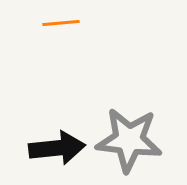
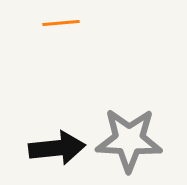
gray star: rotated 4 degrees counterclockwise
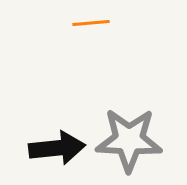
orange line: moved 30 px right
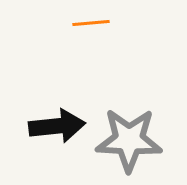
black arrow: moved 22 px up
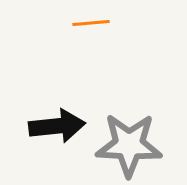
gray star: moved 5 px down
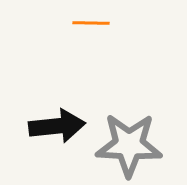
orange line: rotated 6 degrees clockwise
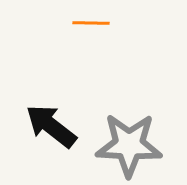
black arrow: moved 6 px left; rotated 136 degrees counterclockwise
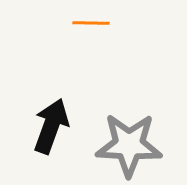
black arrow: rotated 72 degrees clockwise
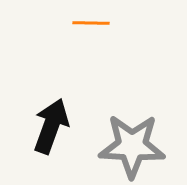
gray star: moved 3 px right, 1 px down
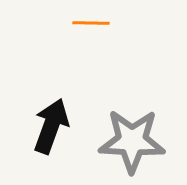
gray star: moved 5 px up
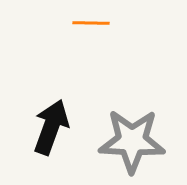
black arrow: moved 1 px down
